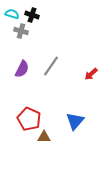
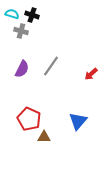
blue triangle: moved 3 px right
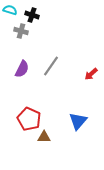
cyan semicircle: moved 2 px left, 4 px up
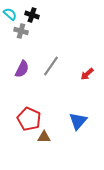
cyan semicircle: moved 4 px down; rotated 24 degrees clockwise
red arrow: moved 4 px left
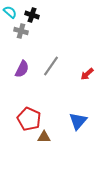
cyan semicircle: moved 2 px up
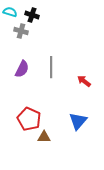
cyan semicircle: rotated 24 degrees counterclockwise
gray line: moved 1 px down; rotated 35 degrees counterclockwise
red arrow: moved 3 px left, 7 px down; rotated 80 degrees clockwise
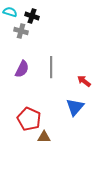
black cross: moved 1 px down
blue triangle: moved 3 px left, 14 px up
